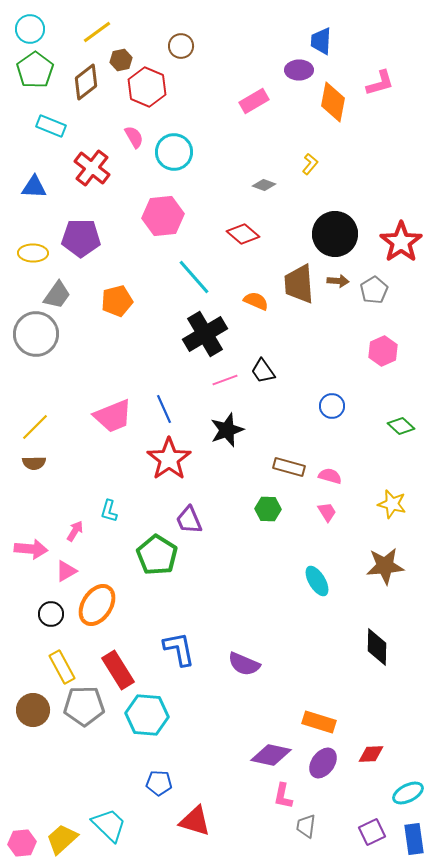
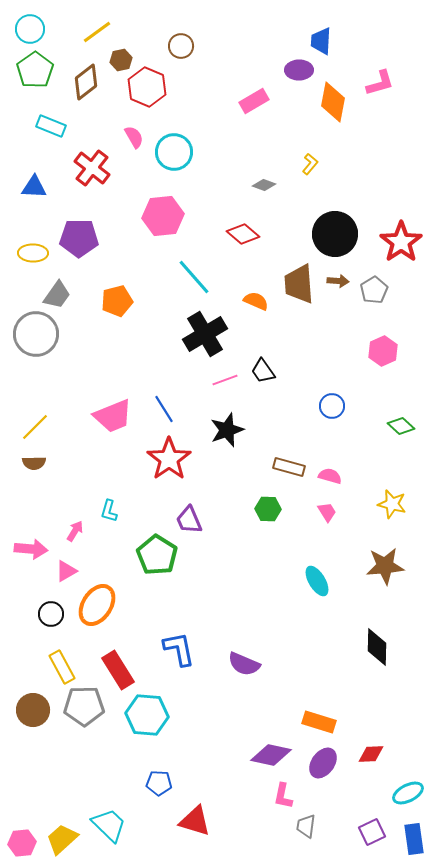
purple pentagon at (81, 238): moved 2 px left
blue line at (164, 409): rotated 8 degrees counterclockwise
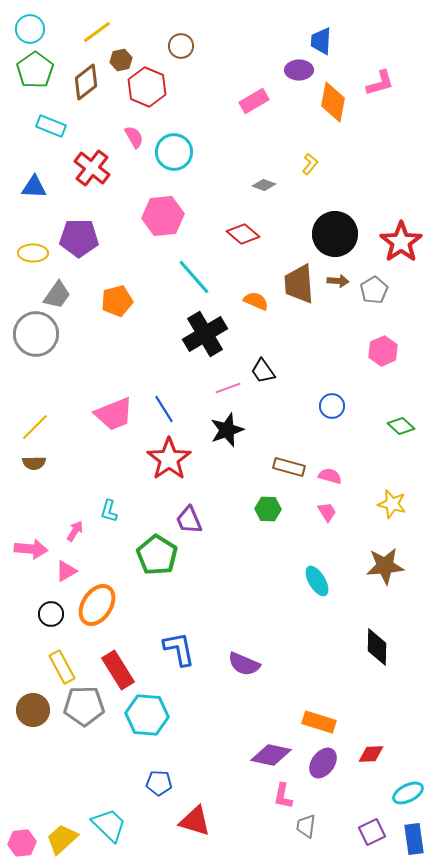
pink line at (225, 380): moved 3 px right, 8 px down
pink trapezoid at (113, 416): moved 1 px right, 2 px up
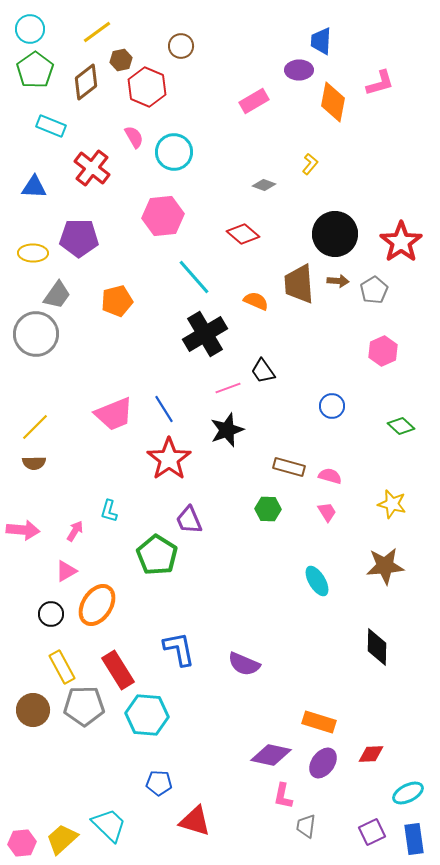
pink arrow at (31, 549): moved 8 px left, 19 px up
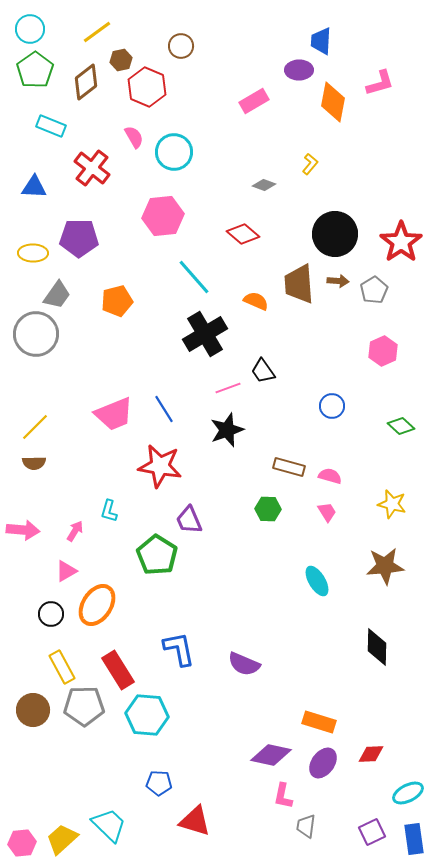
red star at (169, 459): moved 9 px left, 7 px down; rotated 27 degrees counterclockwise
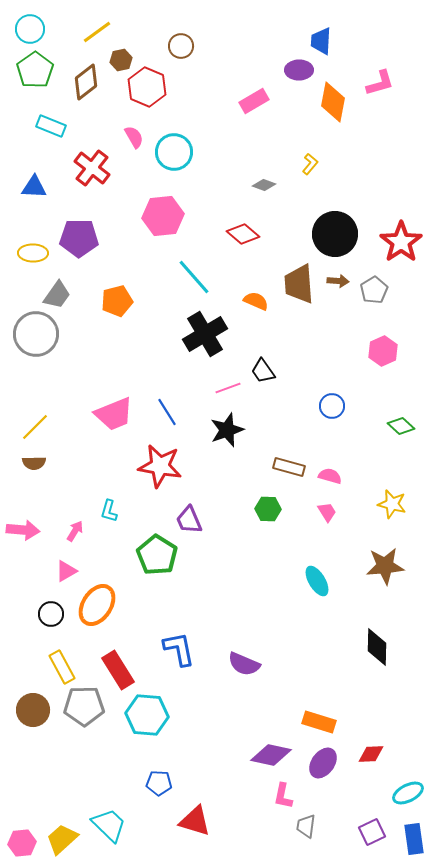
blue line at (164, 409): moved 3 px right, 3 px down
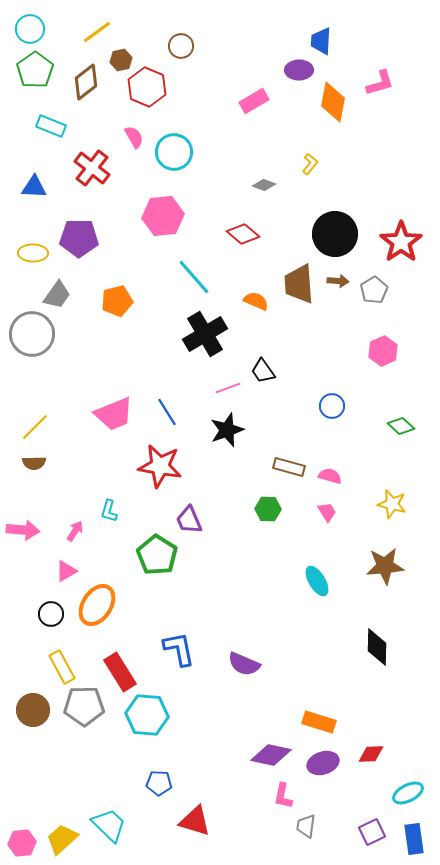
gray circle at (36, 334): moved 4 px left
red rectangle at (118, 670): moved 2 px right, 2 px down
purple ellipse at (323, 763): rotated 36 degrees clockwise
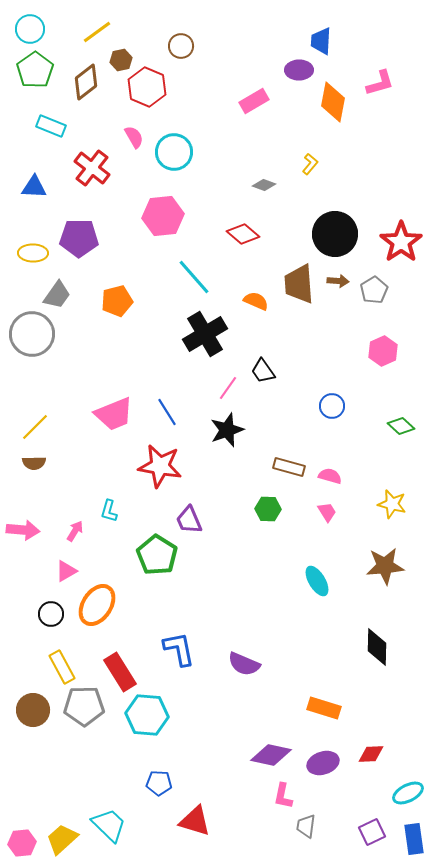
pink line at (228, 388): rotated 35 degrees counterclockwise
orange rectangle at (319, 722): moved 5 px right, 14 px up
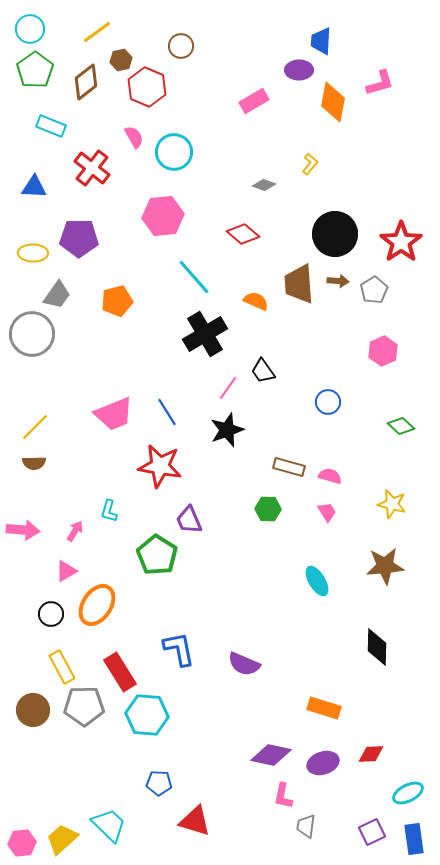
blue circle at (332, 406): moved 4 px left, 4 px up
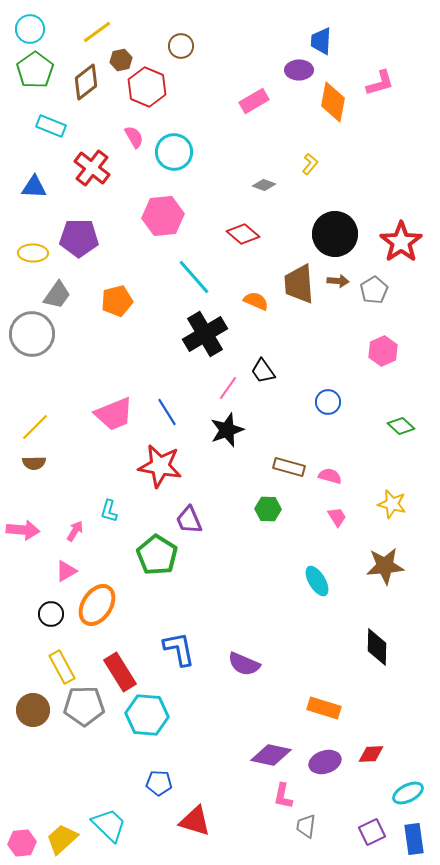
pink trapezoid at (327, 512): moved 10 px right, 5 px down
purple ellipse at (323, 763): moved 2 px right, 1 px up
